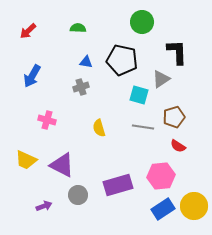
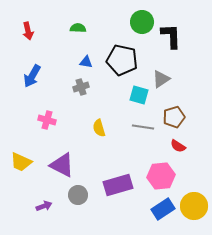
red arrow: rotated 60 degrees counterclockwise
black L-shape: moved 6 px left, 16 px up
yellow trapezoid: moved 5 px left, 2 px down
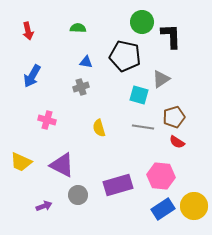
black pentagon: moved 3 px right, 4 px up
red semicircle: moved 1 px left, 4 px up
pink hexagon: rotated 12 degrees clockwise
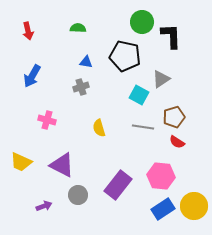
cyan square: rotated 12 degrees clockwise
purple rectangle: rotated 36 degrees counterclockwise
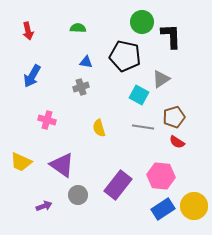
purple triangle: rotated 8 degrees clockwise
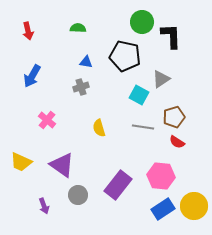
pink cross: rotated 24 degrees clockwise
purple arrow: rotated 91 degrees clockwise
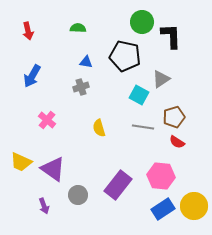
purple triangle: moved 9 px left, 4 px down
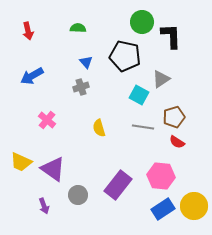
blue triangle: rotated 40 degrees clockwise
blue arrow: rotated 30 degrees clockwise
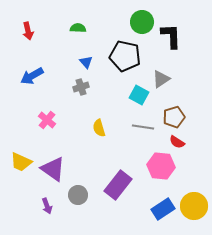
pink hexagon: moved 10 px up
purple arrow: moved 3 px right
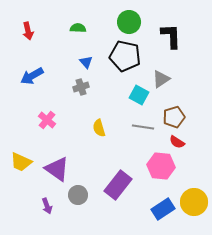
green circle: moved 13 px left
purple triangle: moved 4 px right
yellow circle: moved 4 px up
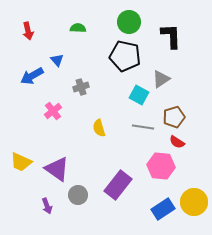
blue triangle: moved 29 px left, 2 px up
pink cross: moved 6 px right, 9 px up; rotated 12 degrees clockwise
